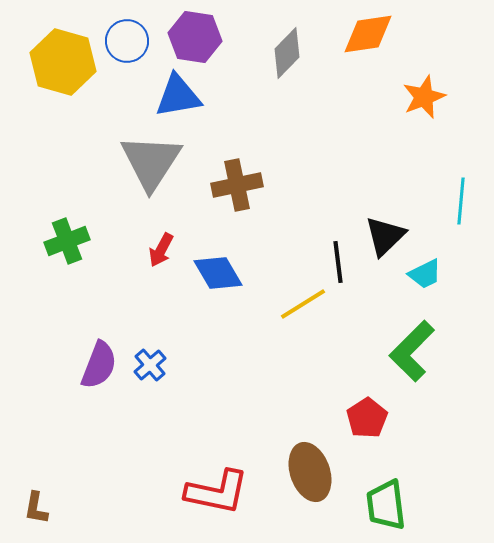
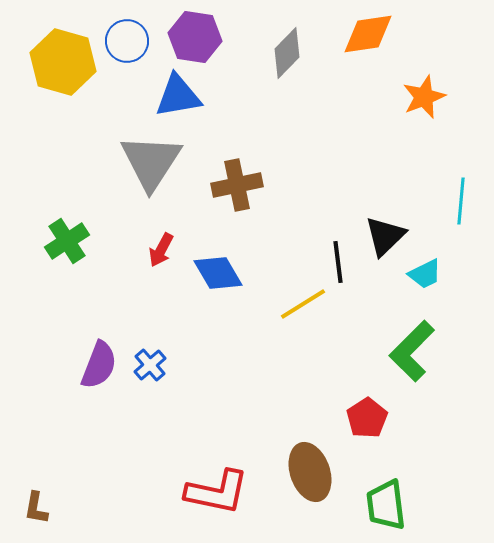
green cross: rotated 12 degrees counterclockwise
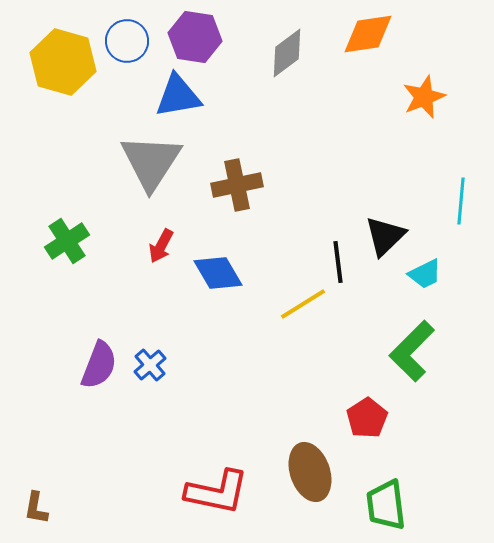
gray diamond: rotated 9 degrees clockwise
red arrow: moved 4 px up
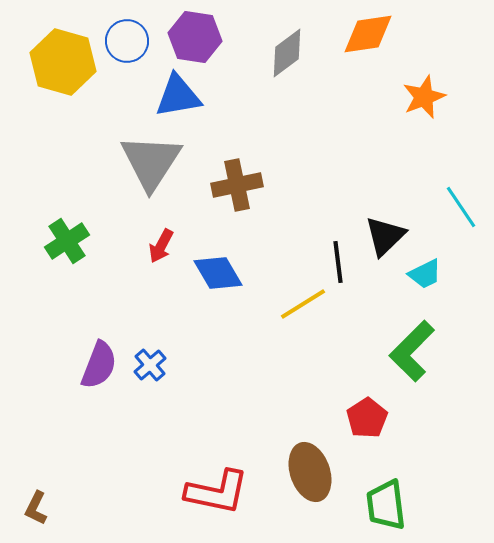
cyan line: moved 6 px down; rotated 39 degrees counterclockwise
brown L-shape: rotated 16 degrees clockwise
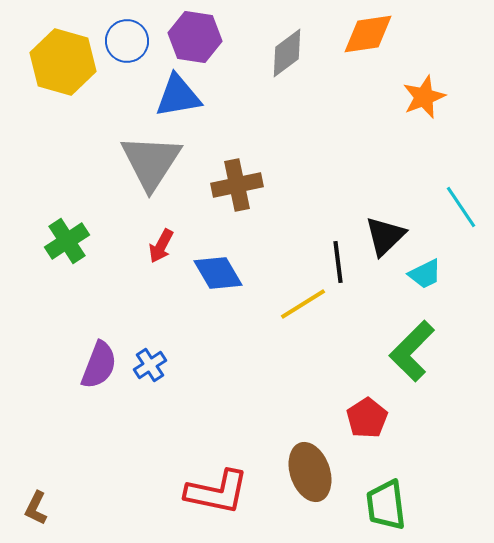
blue cross: rotated 8 degrees clockwise
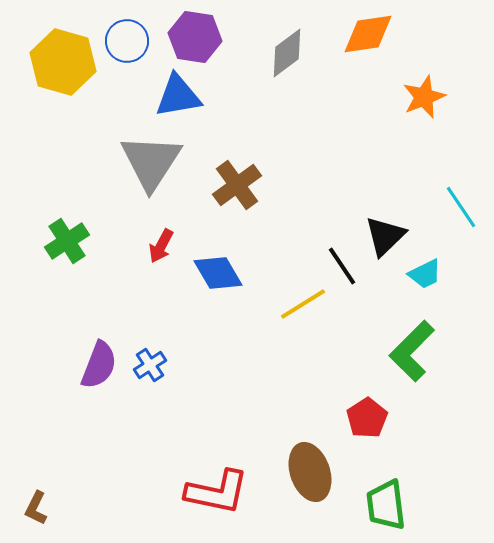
brown cross: rotated 24 degrees counterclockwise
black line: moved 4 px right, 4 px down; rotated 27 degrees counterclockwise
